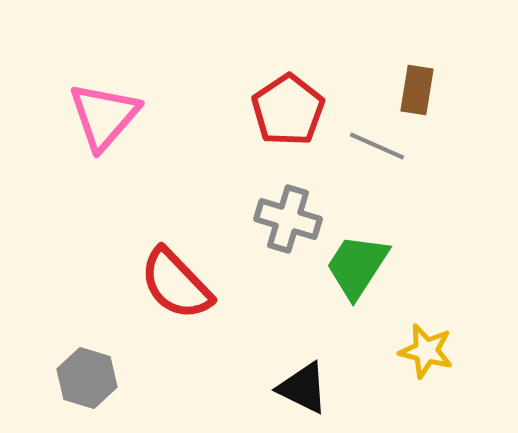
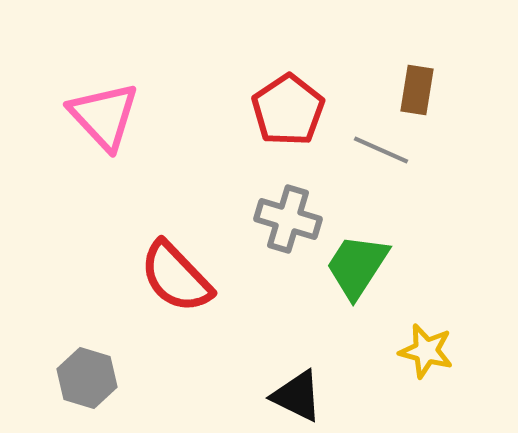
pink triangle: rotated 24 degrees counterclockwise
gray line: moved 4 px right, 4 px down
red semicircle: moved 7 px up
black triangle: moved 6 px left, 8 px down
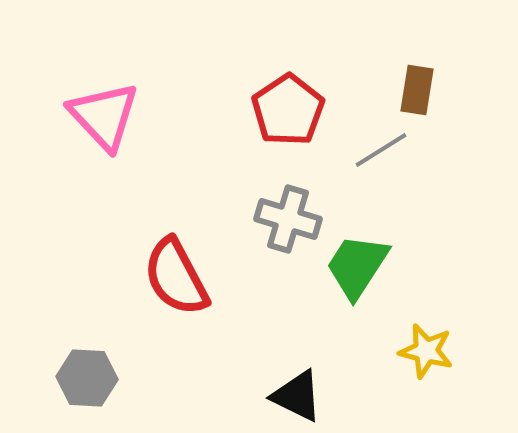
gray line: rotated 56 degrees counterclockwise
red semicircle: rotated 16 degrees clockwise
gray hexagon: rotated 14 degrees counterclockwise
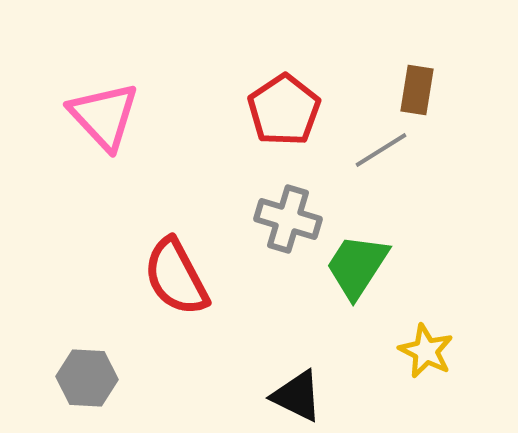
red pentagon: moved 4 px left
yellow star: rotated 12 degrees clockwise
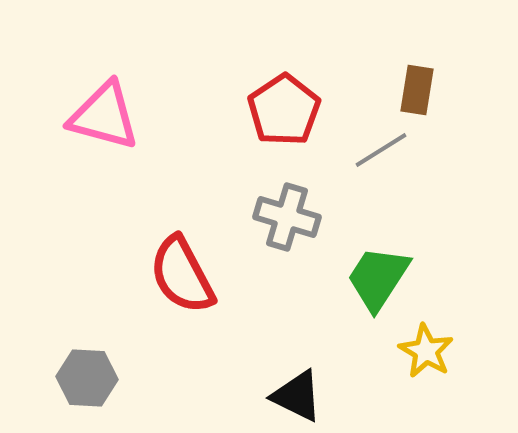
pink triangle: rotated 32 degrees counterclockwise
gray cross: moved 1 px left, 2 px up
green trapezoid: moved 21 px right, 12 px down
red semicircle: moved 6 px right, 2 px up
yellow star: rotated 4 degrees clockwise
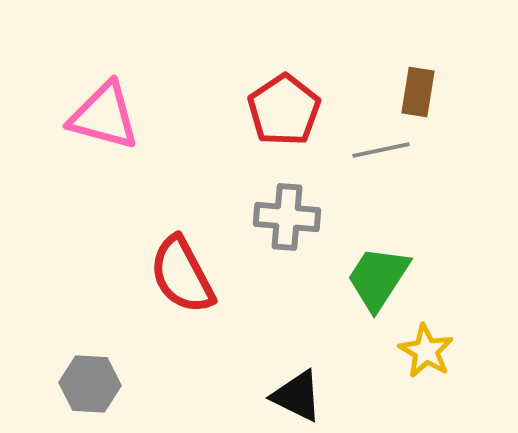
brown rectangle: moved 1 px right, 2 px down
gray line: rotated 20 degrees clockwise
gray cross: rotated 12 degrees counterclockwise
gray hexagon: moved 3 px right, 6 px down
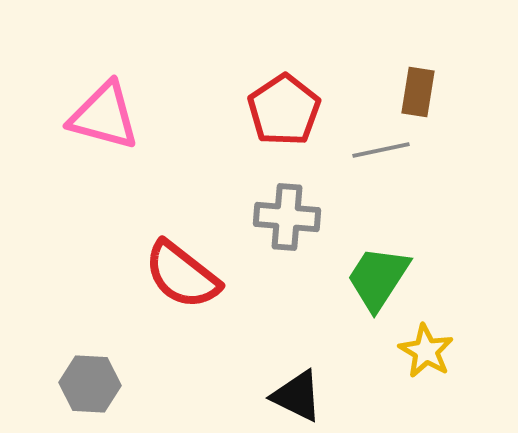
red semicircle: rotated 24 degrees counterclockwise
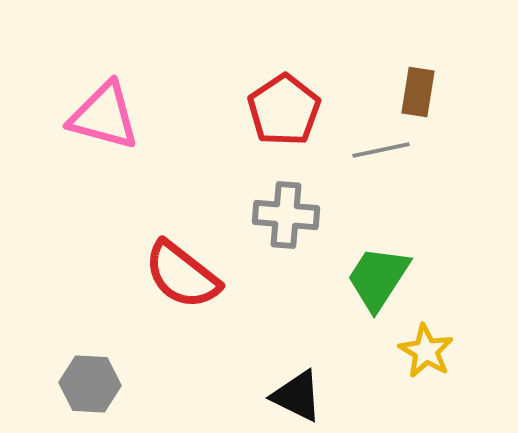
gray cross: moved 1 px left, 2 px up
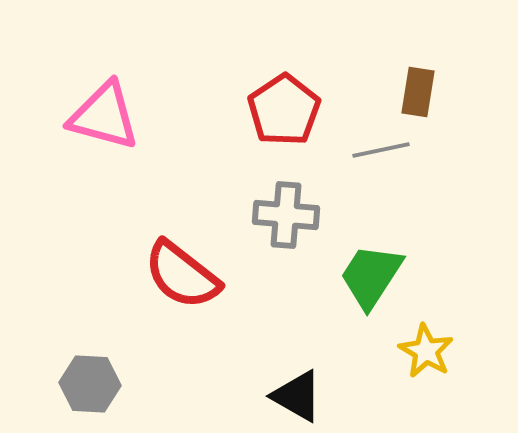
green trapezoid: moved 7 px left, 2 px up
black triangle: rotated 4 degrees clockwise
